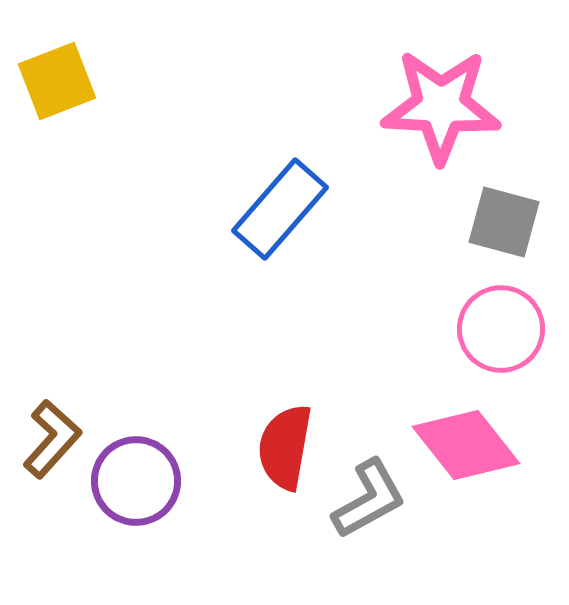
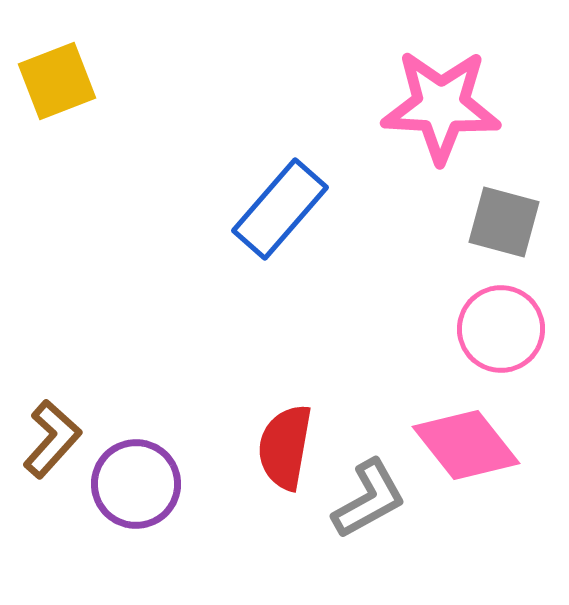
purple circle: moved 3 px down
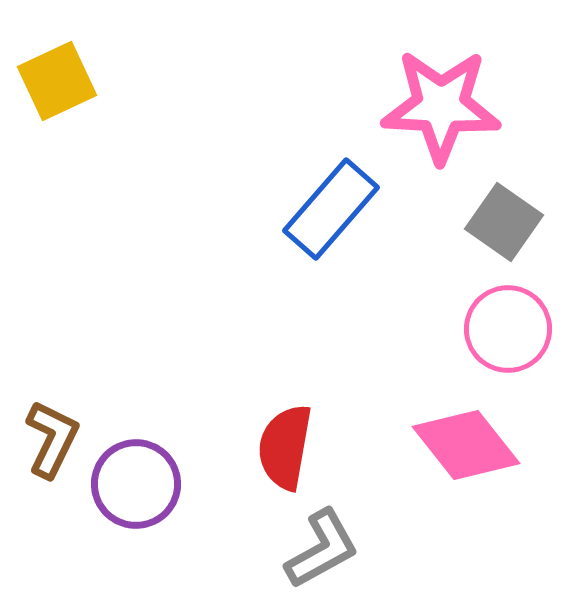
yellow square: rotated 4 degrees counterclockwise
blue rectangle: moved 51 px right
gray square: rotated 20 degrees clockwise
pink circle: moved 7 px right
brown L-shape: rotated 16 degrees counterclockwise
gray L-shape: moved 47 px left, 50 px down
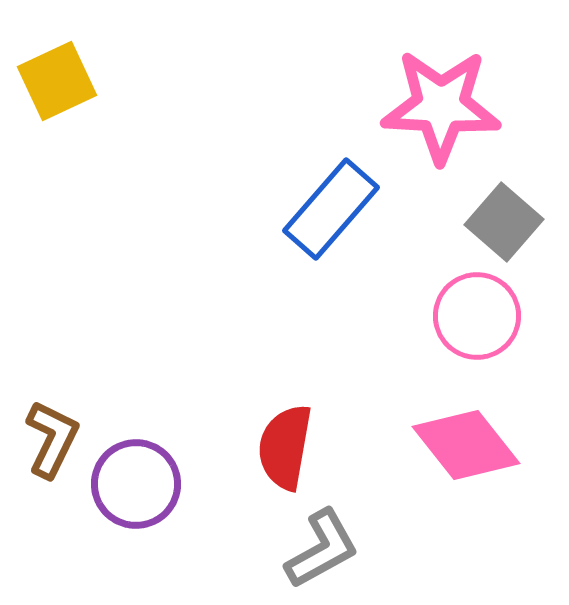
gray square: rotated 6 degrees clockwise
pink circle: moved 31 px left, 13 px up
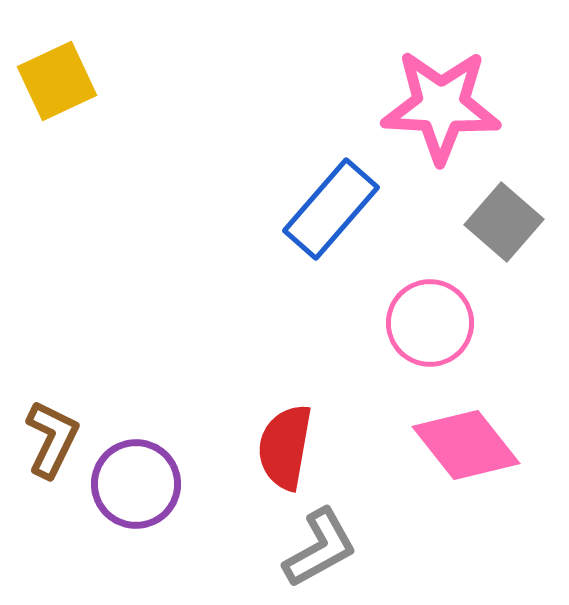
pink circle: moved 47 px left, 7 px down
gray L-shape: moved 2 px left, 1 px up
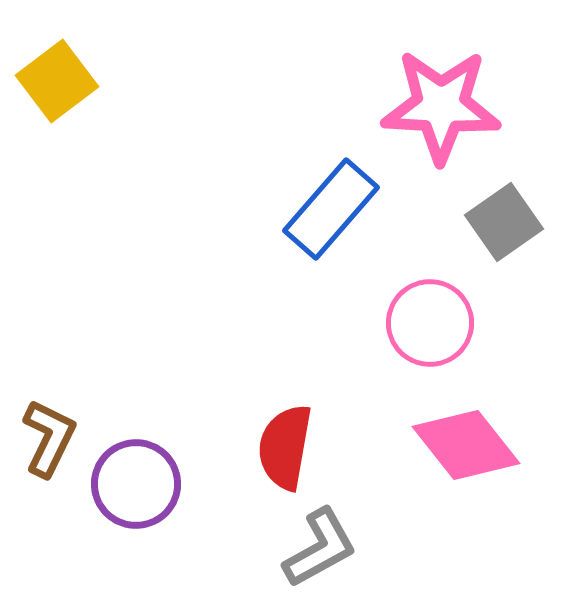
yellow square: rotated 12 degrees counterclockwise
gray square: rotated 14 degrees clockwise
brown L-shape: moved 3 px left, 1 px up
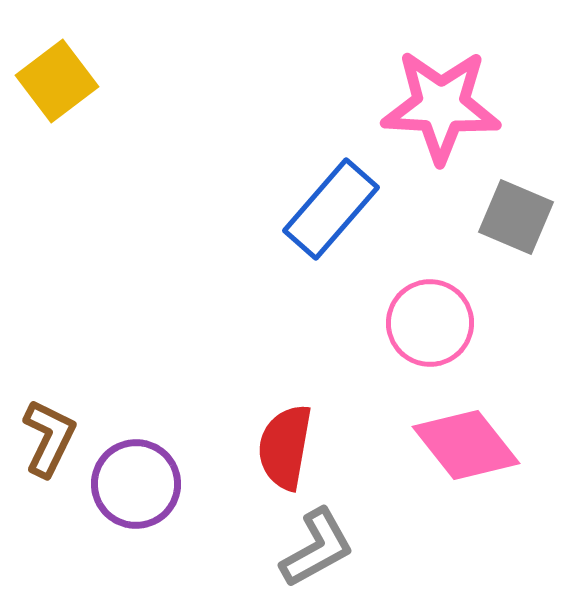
gray square: moved 12 px right, 5 px up; rotated 32 degrees counterclockwise
gray L-shape: moved 3 px left
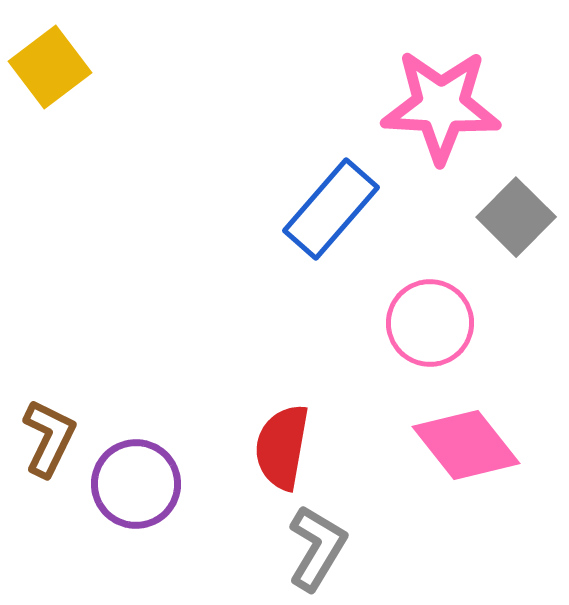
yellow square: moved 7 px left, 14 px up
gray square: rotated 22 degrees clockwise
red semicircle: moved 3 px left
gray L-shape: rotated 30 degrees counterclockwise
